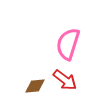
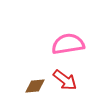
pink semicircle: rotated 64 degrees clockwise
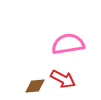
red arrow: moved 2 px left, 1 px up; rotated 10 degrees counterclockwise
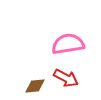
red arrow: moved 3 px right, 1 px up
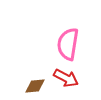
pink semicircle: rotated 72 degrees counterclockwise
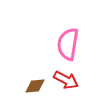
red arrow: moved 2 px down
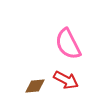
pink semicircle: rotated 36 degrees counterclockwise
